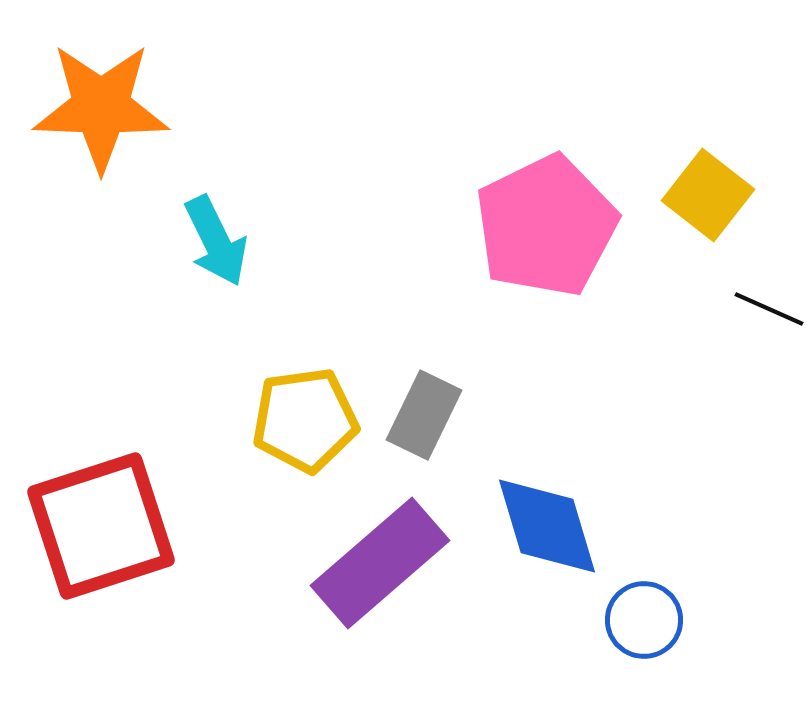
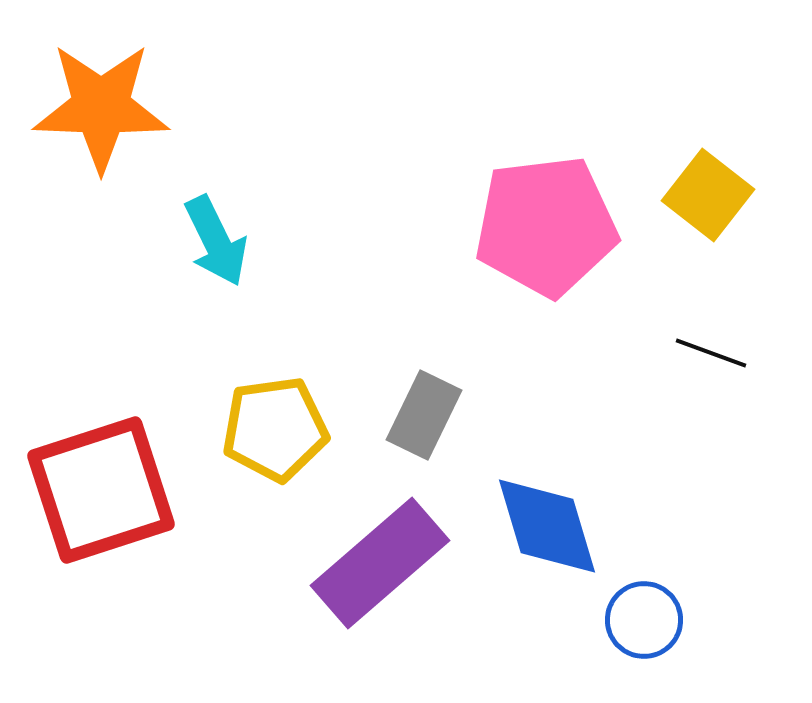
pink pentagon: rotated 19 degrees clockwise
black line: moved 58 px left, 44 px down; rotated 4 degrees counterclockwise
yellow pentagon: moved 30 px left, 9 px down
red square: moved 36 px up
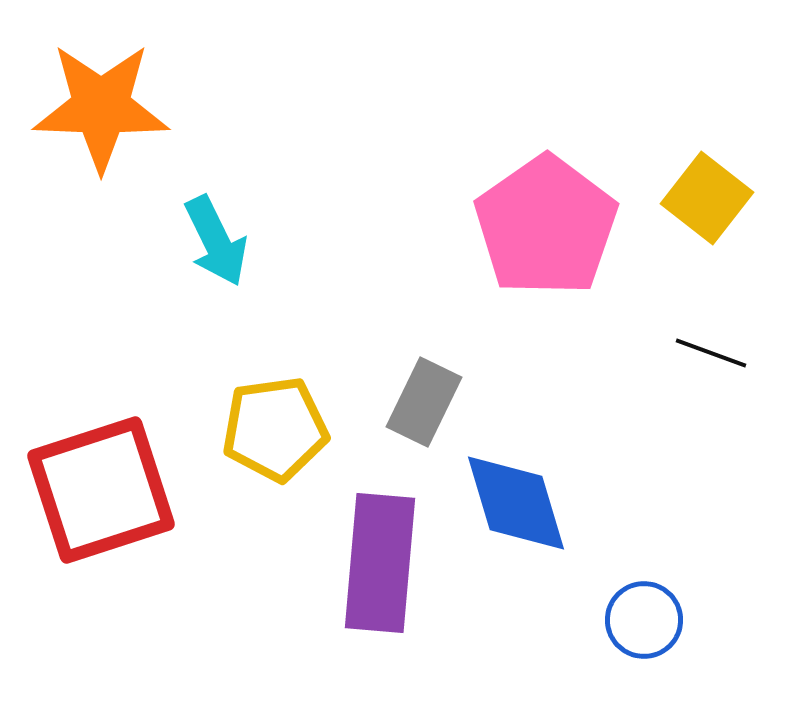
yellow square: moved 1 px left, 3 px down
pink pentagon: rotated 28 degrees counterclockwise
gray rectangle: moved 13 px up
blue diamond: moved 31 px left, 23 px up
purple rectangle: rotated 44 degrees counterclockwise
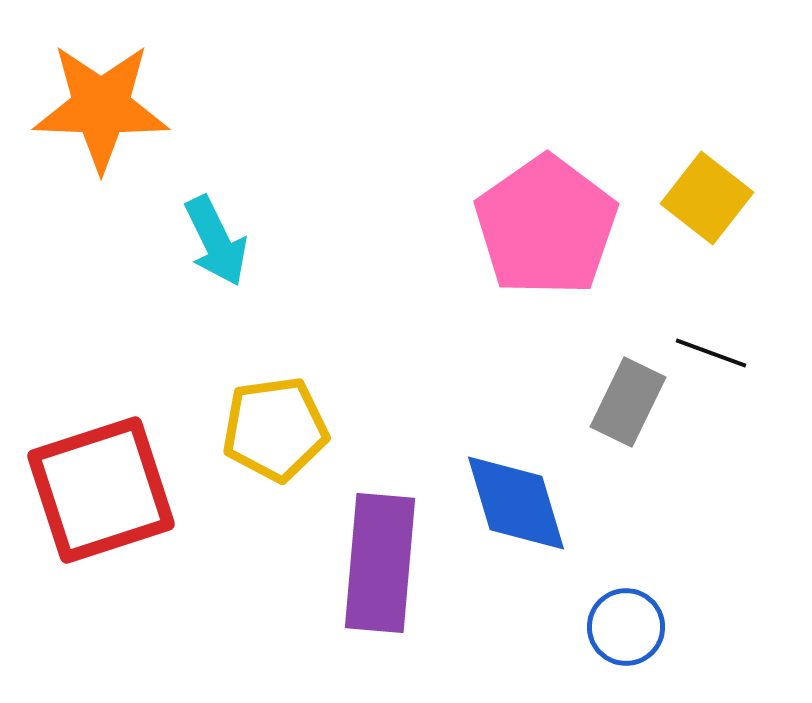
gray rectangle: moved 204 px right
blue circle: moved 18 px left, 7 px down
